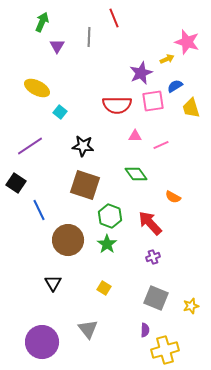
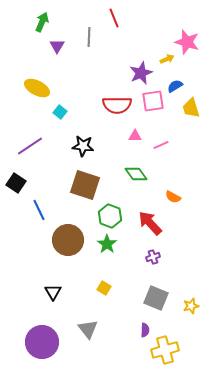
black triangle: moved 9 px down
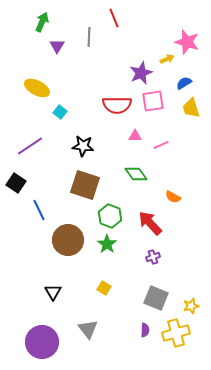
blue semicircle: moved 9 px right, 3 px up
yellow cross: moved 11 px right, 17 px up
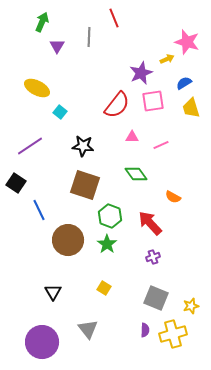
red semicircle: rotated 52 degrees counterclockwise
pink triangle: moved 3 px left, 1 px down
yellow cross: moved 3 px left, 1 px down
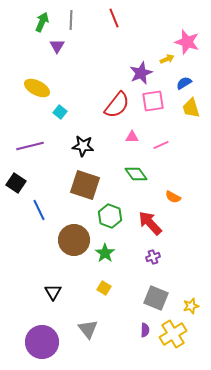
gray line: moved 18 px left, 17 px up
purple line: rotated 20 degrees clockwise
brown circle: moved 6 px right
green star: moved 2 px left, 9 px down
yellow cross: rotated 16 degrees counterclockwise
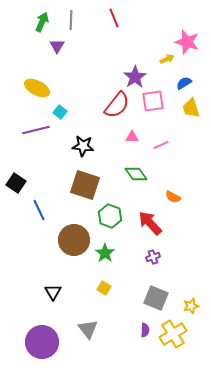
purple star: moved 6 px left, 4 px down; rotated 10 degrees counterclockwise
purple line: moved 6 px right, 16 px up
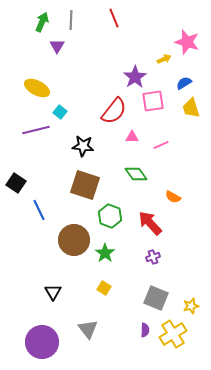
yellow arrow: moved 3 px left
red semicircle: moved 3 px left, 6 px down
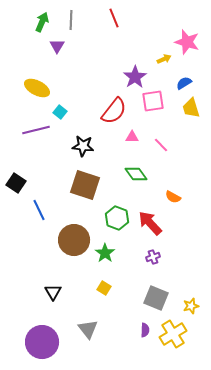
pink line: rotated 70 degrees clockwise
green hexagon: moved 7 px right, 2 px down
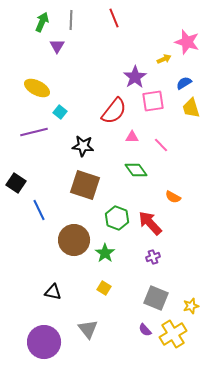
purple line: moved 2 px left, 2 px down
green diamond: moved 4 px up
black triangle: rotated 48 degrees counterclockwise
purple semicircle: rotated 136 degrees clockwise
purple circle: moved 2 px right
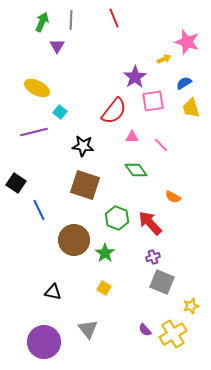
gray square: moved 6 px right, 16 px up
